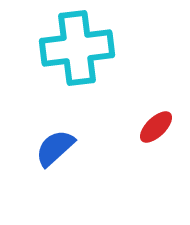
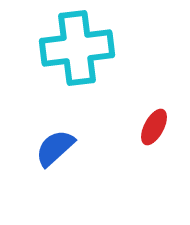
red ellipse: moved 2 px left; rotated 18 degrees counterclockwise
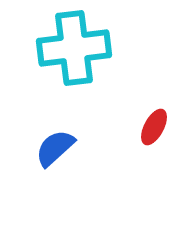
cyan cross: moved 3 px left
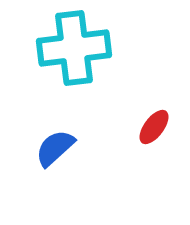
red ellipse: rotated 9 degrees clockwise
